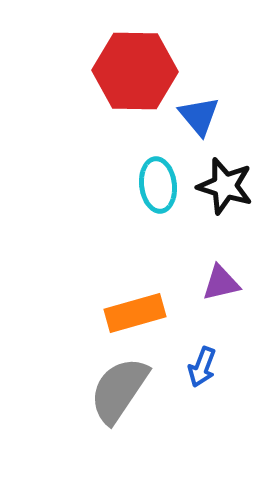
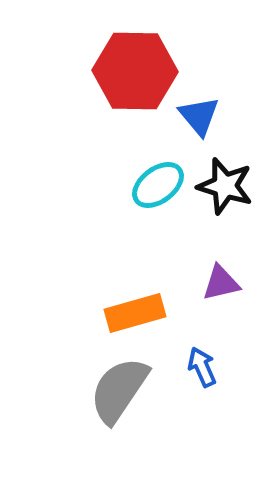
cyan ellipse: rotated 60 degrees clockwise
blue arrow: rotated 135 degrees clockwise
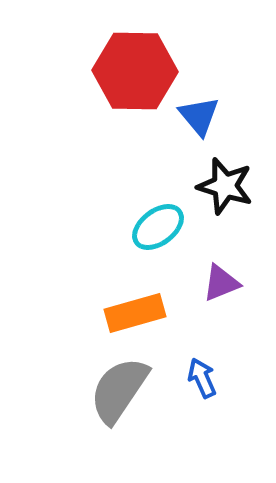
cyan ellipse: moved 42 px down
purple triangle: rotated 9 degrees counterclockwise
blue arrow: moved 11 px down
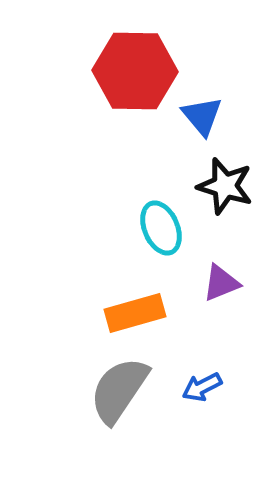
blue triangle: moved 3 px right
cyan ellipse: moved 3 px right, 1 px down; rotated 76 degrees counterclockwise
blue arrow: moved 9 px down; rotated 93 degrees counterclockwise
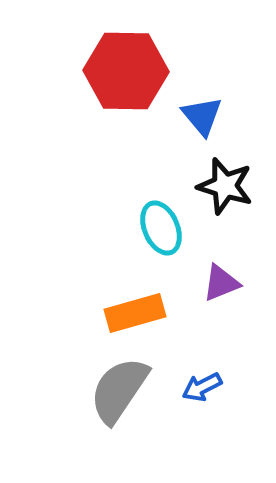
red hexagon: moved 9 px left
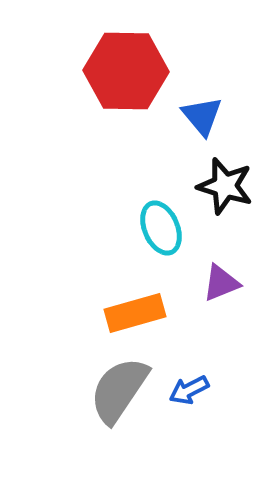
blue arrow: moved 13 px left, 3 px down
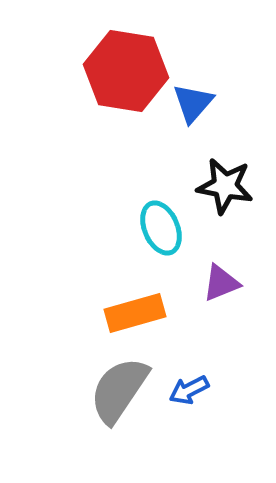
red hexagon: rotated 8 degrees clockwise
blue triangle: moved 9 px left, 13 px up; rotated 21 degrees clockwise
black star: rotated 6 degrees counterclockwise
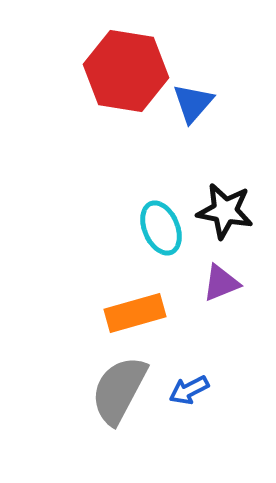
black star: moved 25 px down
gray semicircle: rotated 6 degrees counterclockwise
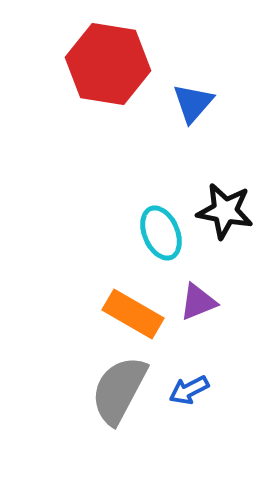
red hexagon: moved 18 px left, 7 px up
cyan ellipse: moved 5 px down
purple triangle: moved 23 px left, 19 px down
orange rectangle: moved 2 px left, 1 px down; rotated 46 degrees clockwise
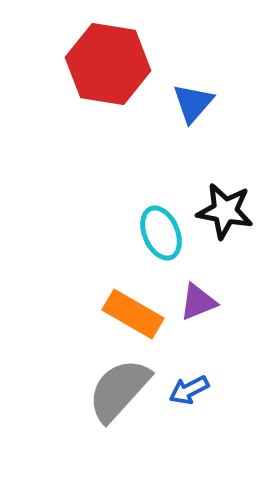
gray semicircle: rotated 14 degrees clockwise
